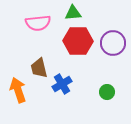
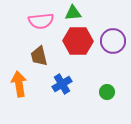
pink semicircle: moved 3 px right, 2 px up
purple circle: moved 2 px up
brown trapezoid: moved 12 px up
orange arrow: moved 1 px right, 6 px up; rotated 10 degrees clockwise
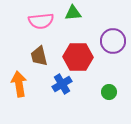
red hexagon: moved 16 px down
green circle: moved 2 px right
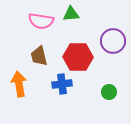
green triangle: moved 2 px left, 1 px down
pink semicircle: rotated 15 degrees clockwise
blue cross: rotated 24 degrees clockwise
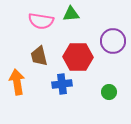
orange arrow: moved 2 px left, 2 px up
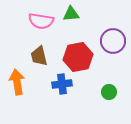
red hexagon: rotated 12 degrees counterclockwise
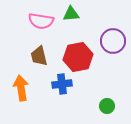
orange arrow: moved 4 px right, 6 px down
green circle: moved 2 px left, 14 px down
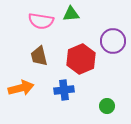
red hexagon: moved 3 px right, 2 px down; rotated 12 degrees counterclockwise
blue cross: moved 2 px right, 6 px down
orange arrow: rotated 85 degrees clockwise
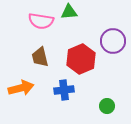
green triangle: moved 2 px left, 2 px up
brown trapezoid: moved 1 px right, 1 px down
